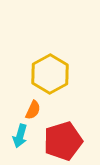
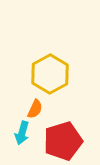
orange semicircle: moved 2 px right, 1 px up
cyan arrow: moved 2 px right, 3 px up
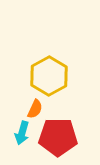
yellow hexagon: moved 1 px left, 2 px down
red pentagon: moved 5 px left, 4 px up; rotated 18 degrees clockwise
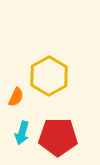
orange semicircle: moved 19 px left, 12 px up
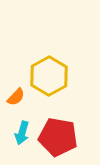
orange semicircle: rotated 18 degrees clockwise
red pentagon: rotated 9 degrees clockwise
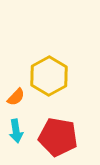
cyan arrow: moved 6 px left, 2 px up; rotated 25 degrees counterclockwise
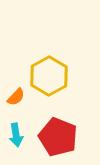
cyan arrow: moved 4 px down
red pentagon: rotated 12 degrees clockwise
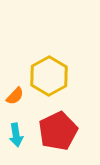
orange semicircle: moved 1 px left, 1 px up
red pentagon: moved 6 px up; rotated 24 degrees clockwise
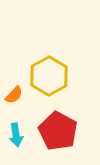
orange semicircle: moved 1 px left, 1 px up
red pentagon: rotated 18 degrees counterclockwise
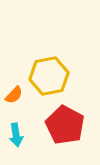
yellow hexagon: rotated 18 degrees clockwise
red pentagon: moved 7 px right, 6 px up
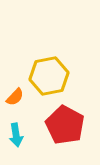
orange semicircle: moved 1 px right, 2 px down
